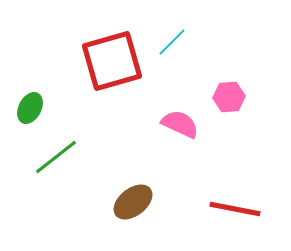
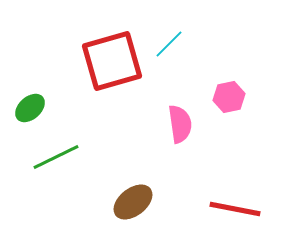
cyan line: moved 3 px left, 2 px down
pink hexagon: rotated 8 degrees counterclockwise
green ellipse: rotated 20 degrees clockwise
pink semicircle: rotated 57 degrees clockwise
green line: rotated 12 degrees clockwise
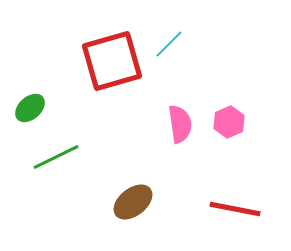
pink hexagon: moved 25 px down; rotated 12 degrees counterclockwise
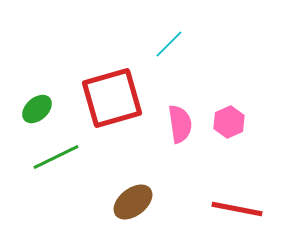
red square: moved 37 px down
green ellipse: moved 7 px right, 1 px down
red line: moved 2 px right
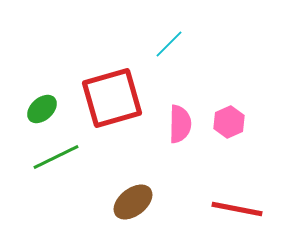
green ellipse: moved 5 px right
pink semicircle: rotated 9 degrees clockwise
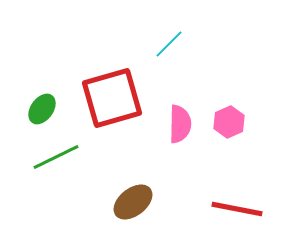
green ellipse: rotated 12 degrees counterclockwise
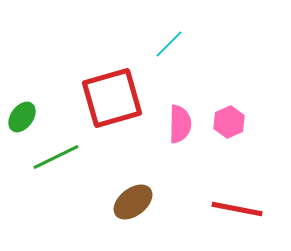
green ellipse: moved 20 px left, 8 px down
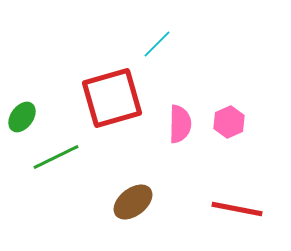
cyan line: moved 12 px left
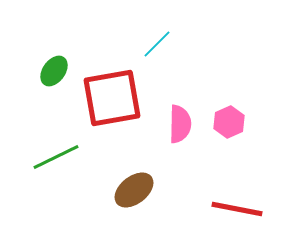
red square: rotated 6 degrees clockwise
green ellipse: moved 32 px right, 46 px up
brown ellipse: moved 1 px right, 12 px up
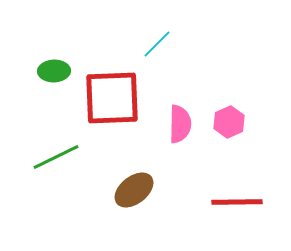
green ellipse: rotated 52 degrees clockwise
red square: rotated 8 degrees clockwise
red line: moved 7 px up; rotated 12 degrees counterclockwise
